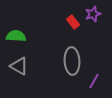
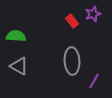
red rectangle: moved 1 px left, 1 px up
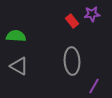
purple star: moved 1 px left; rotated 14 degrees clockwise
purple line: moved 5 px down
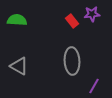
green semicircle: moved 1 px right, 16 px up
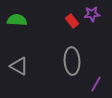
purple line: moved 2 px right, 2 px up
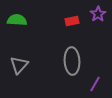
purple star: moved 6 px right; rotated 28 degrees counterclockwise
red rectangle: rotated 64 degrees counterclockwise
gray triangle: moved 1 px up; rotated 42 degrees clockwise
purple line: moved 1 px left
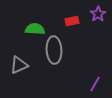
green semicircle: moved 18 px right, 9 px down
gray ellipse: moved 18 px left, 11 px up
gray triangle: rotated 24 degrees clockwise
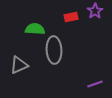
purple star: moved 3 px left, 3 px up
red rectangle: moved 1 px left, 4 px up
purple line: rotated 42 degrees clockwise
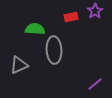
purple line: rotated 21 degrees counterclockwise
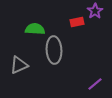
red rectangle: moved 6 px right, 5 px down
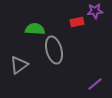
purple star: rotated 28 degrees clockwise
gray ellipse: rotated 12 degrees counterclockwise
gray triangle: rotated 12 degrees counterclockwise
